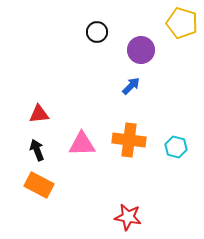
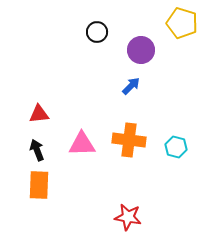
orange rectangle: rotated 64 degrees clockwise
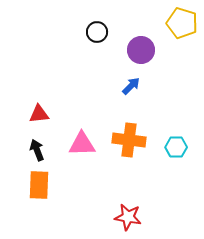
cyan hexagon: rotated 15 degrees counterclockwise
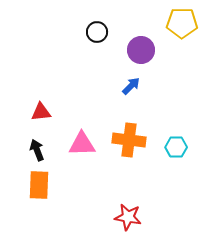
yellow pentagon: rotated 16 degrees counterclockwise
red triangle: moved 2 px right, 2 px up
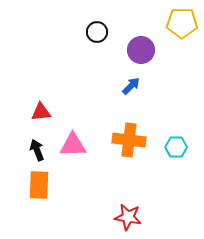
pink triangle: moved 9 px left, 1 px down
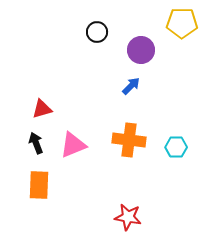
red triangle: moved 1 px right, 3 px up; rotated 10 degrees counterclockwise
pink triangle: rotated 20 degrees counterclockwise
black arrow: moved 1 px left, 7 px up
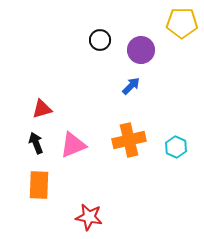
black circle: moved 3 px right, 8 px down
orange cross: rotated 20 degrees counterclockwise
cyan hexagon: rotated 25 degrees clockwise
red star: moved 39 px left
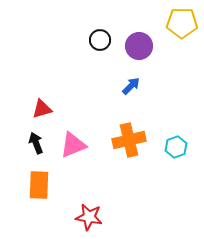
purple circle: moved 2 px left, 4 px up
cyan hexagon: rotated 15 degrees clockwise
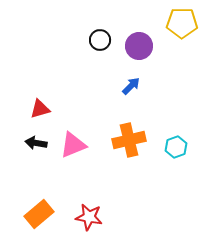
red triangle: moved 2 px left
black arrow: rotated 60 degrees counterclockwise
orange rectangle: moved 29 px down; rotated 48 degrees clockwise
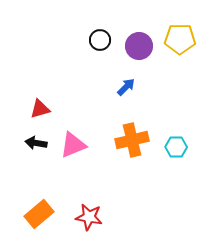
yellow pentagon: moved 2 px left, 16 px down
blue arrow: moved 5 px left, 1 px down
orange cross: moved 3 px right
cyan hexagon: rotated 20 degrees clockwise
